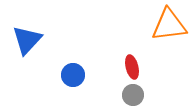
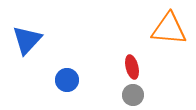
orange triangle: moved 4 px down; rotated 12 degrees clockwise
blue circle: moved 6 px left, 5 px down
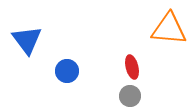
blue triangle: rotated 20 degrees counterclockwise
blue circle: moved 9 px up
gray circle: moved 3 px left, 1 px down
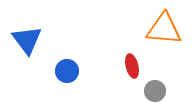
orange triangle: moved 5 px left
red ellipse: moved 1 px up
gray circle: moved 25 px right, 5 px up
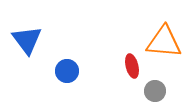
orange triangle: moved 13 px down
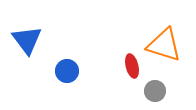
orange triangle: moved 3 px down; rotated 12 degrees clockwise
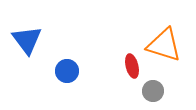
gray circle: moved 2 px left
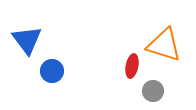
red ellipse: rotated 25 degrees clockwise
blue circle: moved 15 px left
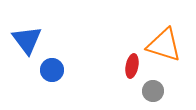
blue circle: moved 1 px up
